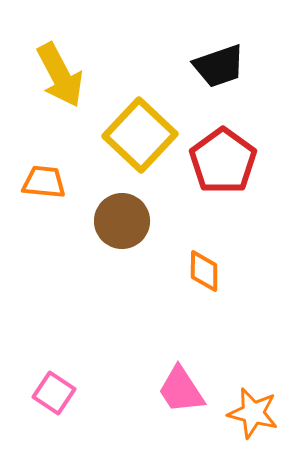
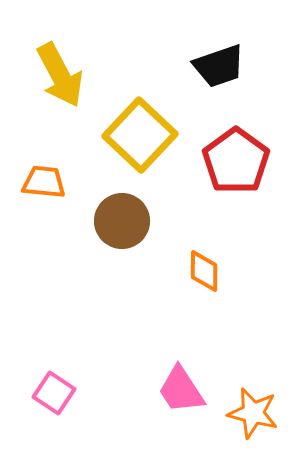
red pentagon: moved 13 px right
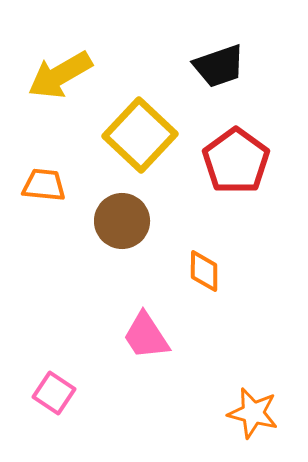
yellow arrow: rotated 88 degrees clockwise
orange trapezoid: moved 3 px down
pink trapezoid: moved 35 px left, 54 px up
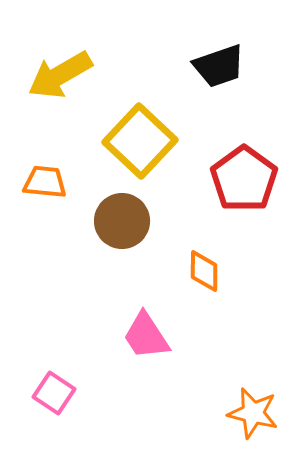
yellow square: moved 6 px down
red pentagon: moved 8 px right, 18 px down
orange trapezoid: moved 1 px right, 3 px up
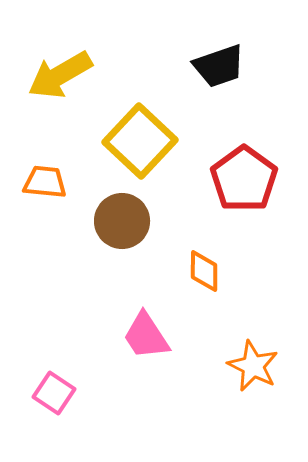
orange star: moved 47 px up; rotated 12 degrees clockwise
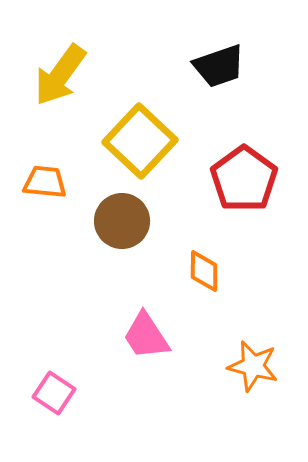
yellow arrow: rotated 24 degrees counterclockwise
orange star: rotated 12 degrees counterclockwise
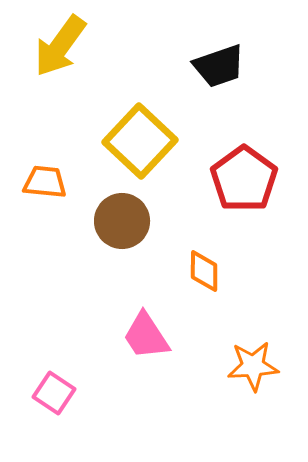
yellow arrow: moved 29 px up
orange star: rotated 18 degrees counterclockwise
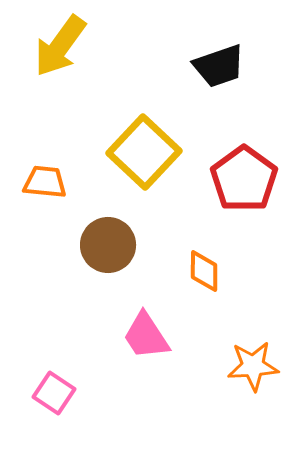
yellow square: moved 4 px right, 11 px down
brown circle: moved 14 px left, 24 px down
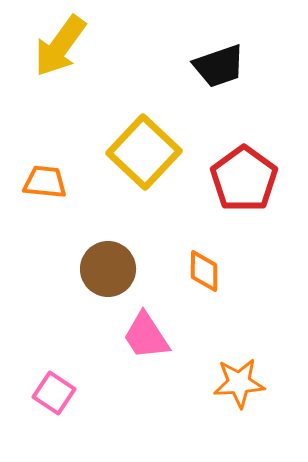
brown circle: moved 24 px down
orange star: moved 14 px left, 17 px down
